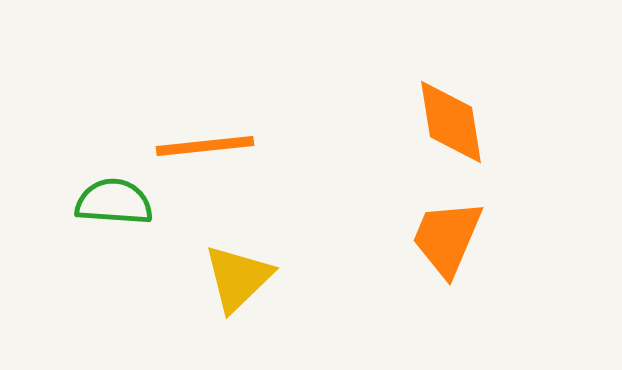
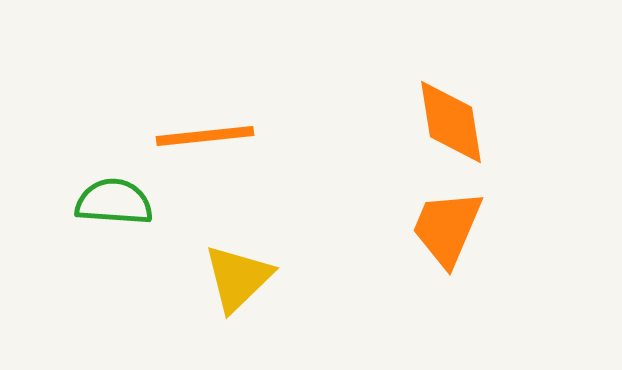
orange line: moved 10 px up
orange trapezoid: moved 10 px up
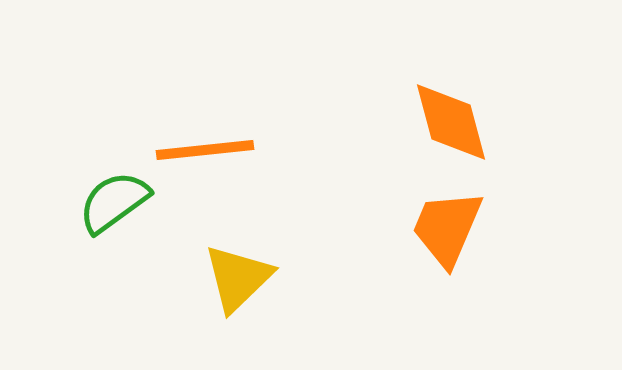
orange diamond: rotated 6 degrees counterclockwise
orange line: moved 14 px down
green semicircle: rotated 40 degrees counterclockwise
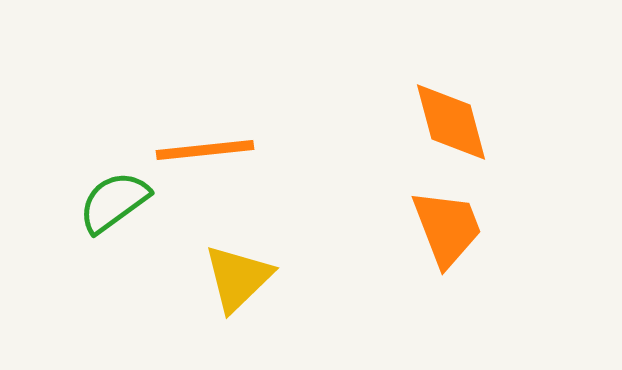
orange trapezoid: rotated 136 degrees clockwise
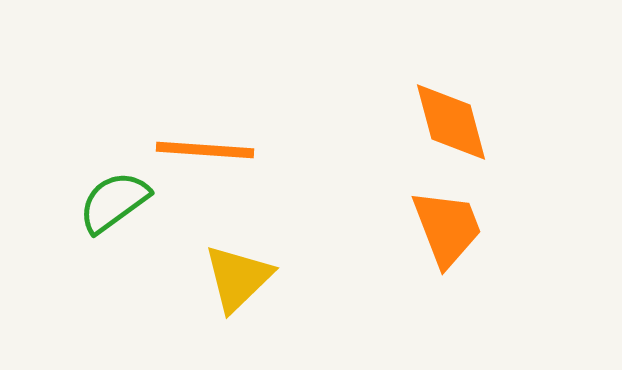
orange line: rotated 10 degrees clockwise
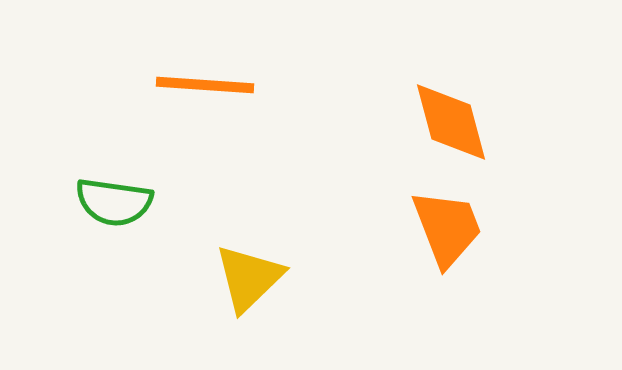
orange line: moved 65 px up
green semicircle: rotated 136 degrees counterclockwise
yellow triangle: moved 11 px right
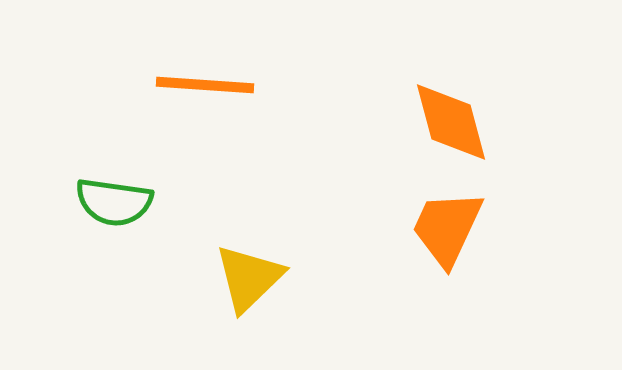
orange trapezoid: rotated 134 degrees counterclockwise
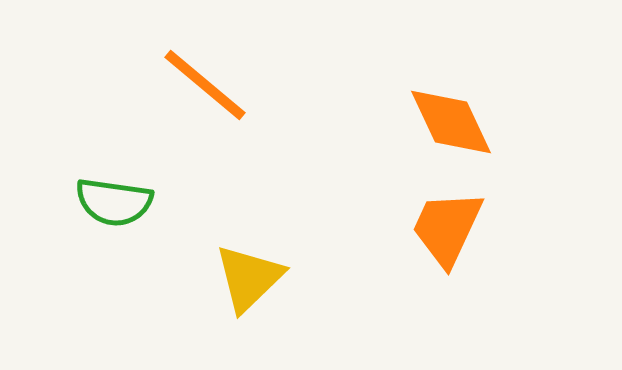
orange line: rotated 36 degrees clockwise
orange diamond: rotated 10 degrees counterclockwise
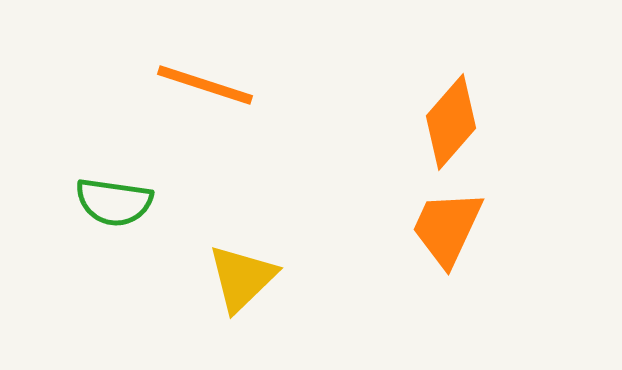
orange line: rotated 22 degrees counterclockwise
orange diamond: rotated 66 degrees clockwise
yellow triangle: moved 7 px left
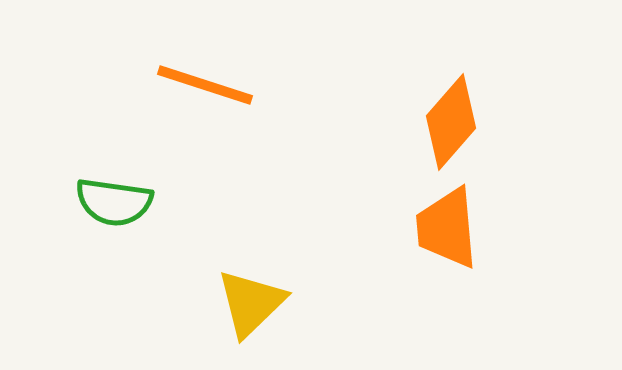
orange trapezoid: rotated 30 degrees counterclockwise
yellow triangle: moved 9 px right, 25 px down
